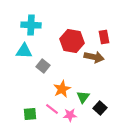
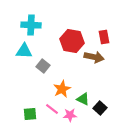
green triangle: moved 2 px down; rotated 40 degrees counterclockwise
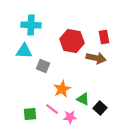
brown arrow: moved 2 px right, 1 px down
gray square: rotated 16 degrees counterclockwise
pink star: moved 2 px down
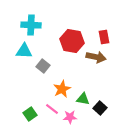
brown arrow: moved 1 px up
gray square: rotated 16 degrees clockwise
green triangle: rotated 16 degrees counterclockwise
green square: rotated 32 degrees counterclockwise
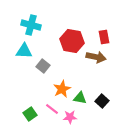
cyan cross: rotated 12 degrees clockwise
green triangle: moved 3 px left, 1 px up
black square: moved 2 px right, 7 px up
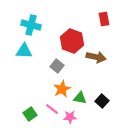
red rectangle: moved 18 px up
red hexagon: rotated 10 degrees clockwise
gray square: moved 14 px right
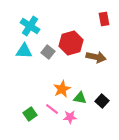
cyan cross: moved 1 px left, 1 px down; rotated 18 degrees clockwise
red hexagon: moved 1 px left, 2 px down; rotated 25 degrees clockwise
gray square: moved 9 px left, 14 px up
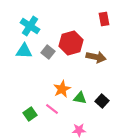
pink star: moved 9 px right, 13 px down
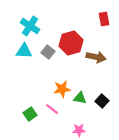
orange star: rotated 18 degrees clockwise
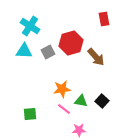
gray square: rotated 24 degrees clockwise
brown arrow: rotated 36 degrees clockwise
green triangle: moved 1 px right, 3 px down
pink line: moved 12 px right
green square: rotated 32 degrees clockwise
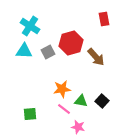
pink star: moved 1 px left, 3 px up; rotated 16 degrees clockwise
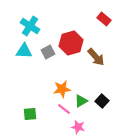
red rectangle: rotated 40 degrees counterclockwise
green triangle: rotated 40 degrees counterclockwise
